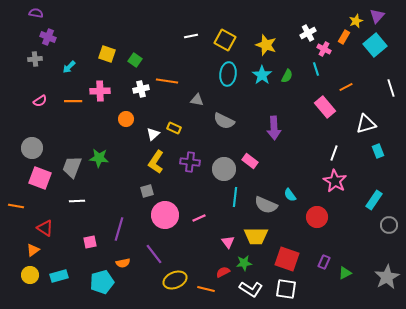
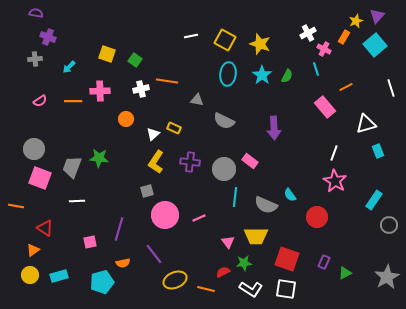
yellow star at (266, 45): moved 6 px left, 1 px up
gray circle at (32, 148): moved 2 px right, 1 px down
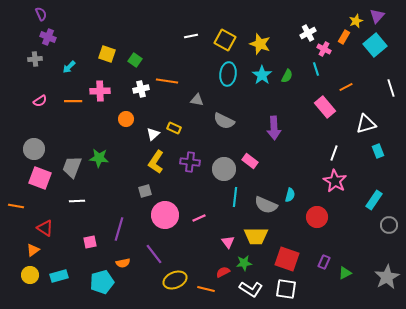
purple semicircle at (36, 13): moved 5 px right, 1 px down; rotated 56 degrees clockwise
gray square at (147, 191): moved 2 px left
cyan semicircle at (290, 195): rotated 128 degrees counterclockwise
